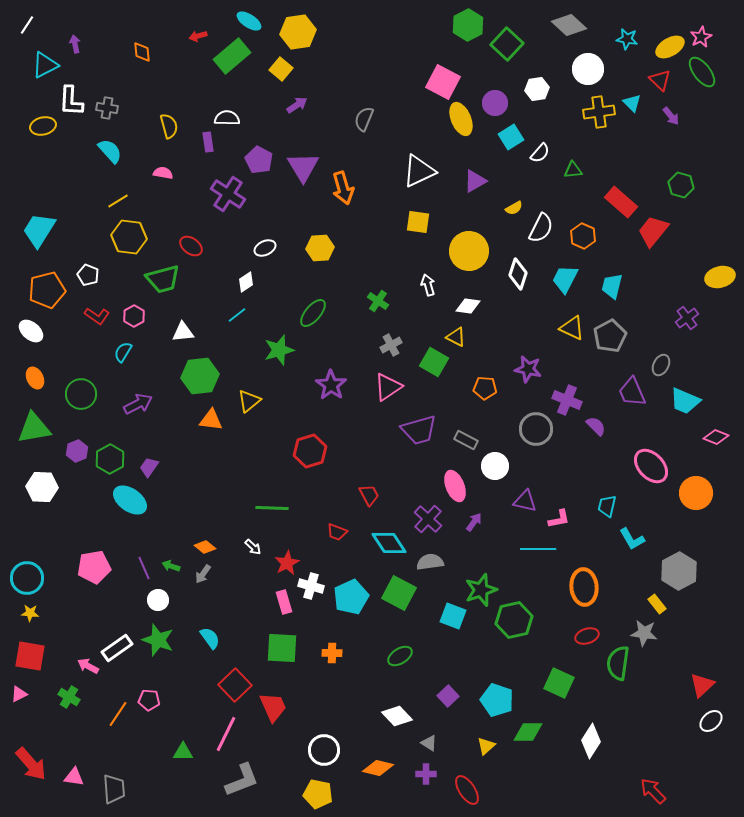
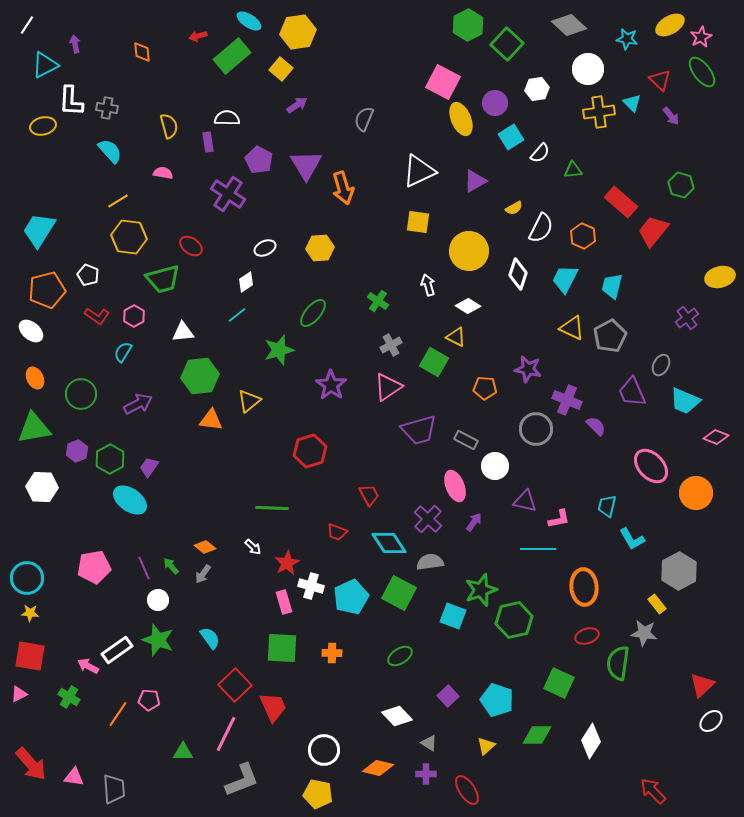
yellow ellipse at (670, 47): moved 22 px up
purple triangle at (303, 167): moved 3 px right, 2 px up
white diamond at (468, 306): rotated 25 degrees clockwise
green arrow at (171, 566): rotated 30 degrees clockwise
white rectangle at (117, 648): moved 2 px down
green diamond at (528, 732): moved 9 px right, 3 px down
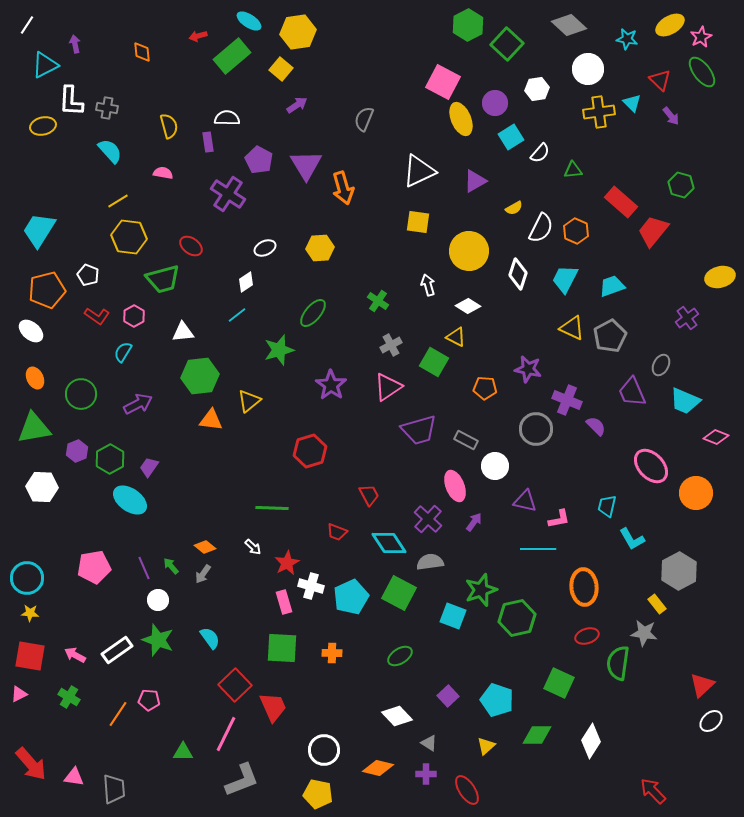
orange hexagon at (583, 236): moved 7 px left, 5 px up
cyan trapezoid at (612, 286): rotated 56 degrees clockwise
green hexagon at (514, 620): moved 3 px right, 2 px up
pink arrow at (88, 666): moved 13 px left, 11 px up
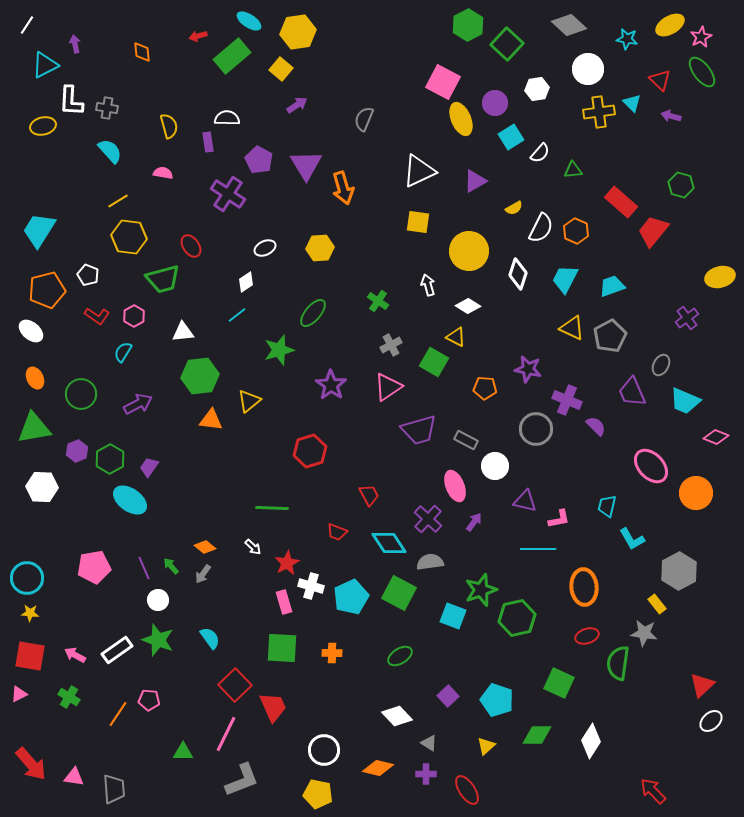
purple arrow at (671, 116): rotated 144 degrees clockwise
red ellipse at (191, 246): rotated 20 degrees clockwise
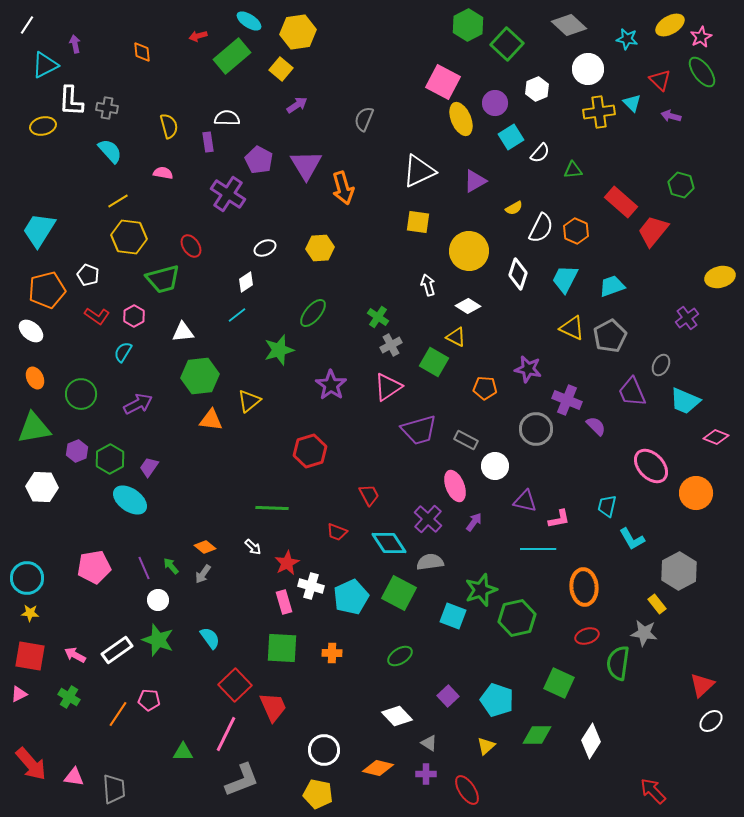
white hexagon at (537, 89): rotated 15 degrees counterclockwise
green cross at (378, 301): moved 16 px down
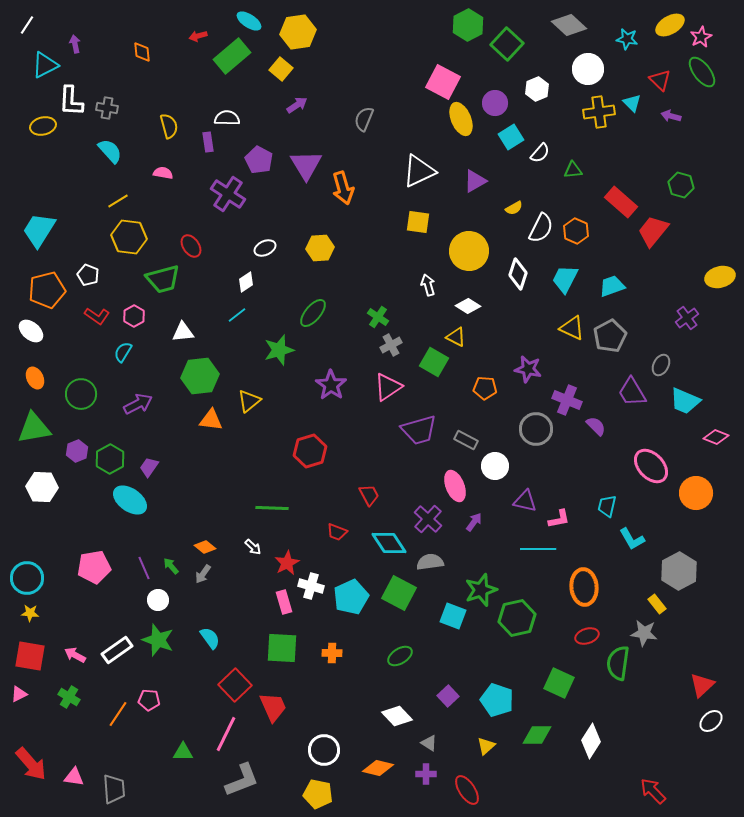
purple trapezoid at (632, 392): rotated 8 degrees counterclockwise
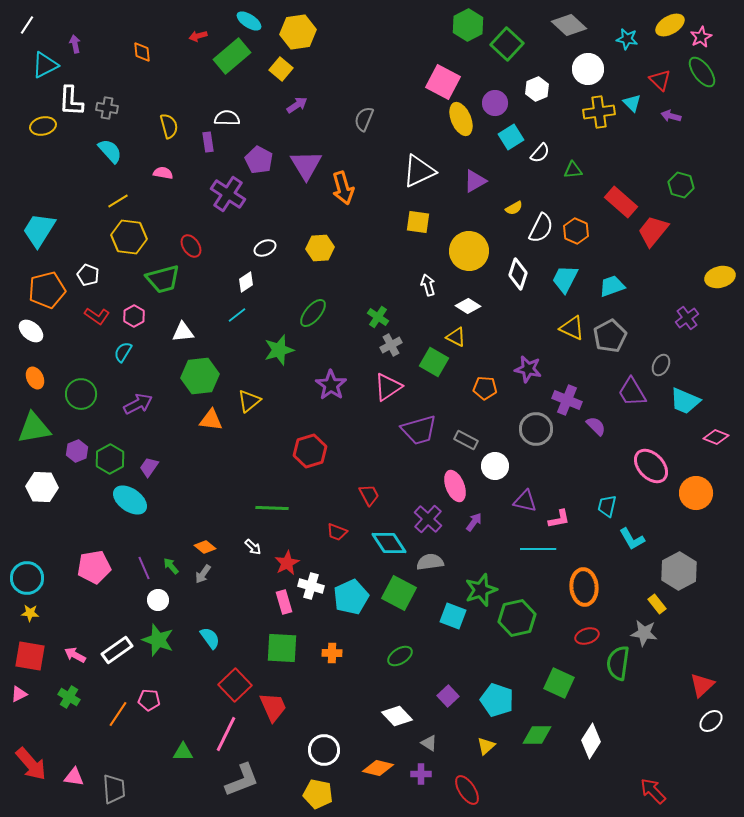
purple cross at (426, 774): moved 5 px left
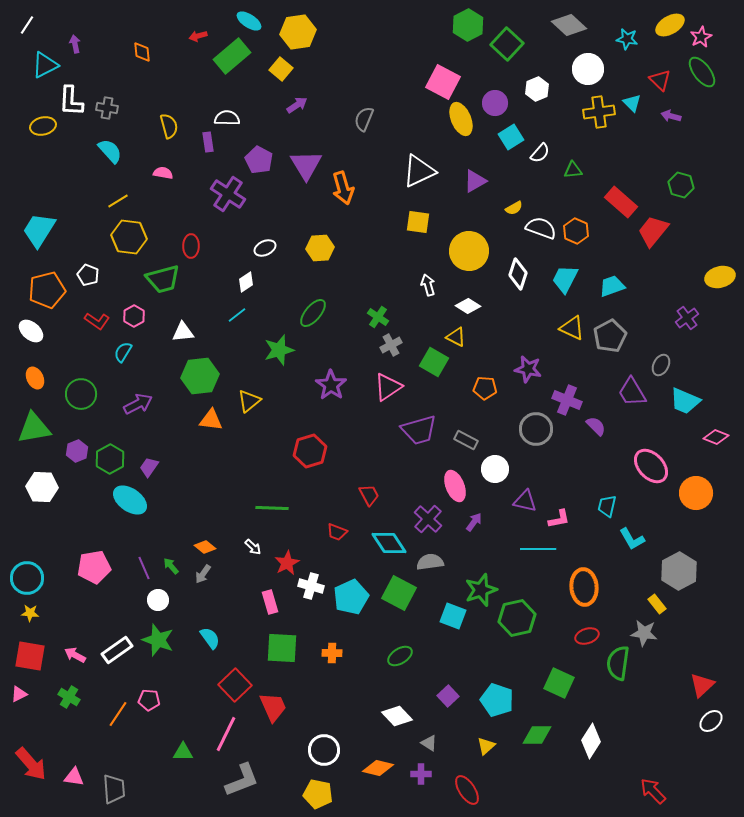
white semicircle at (541, 228): rotated 96 degrees counterclockwise
red ellipse at (191, 246): rotated 35 degrees clockwise
red L-shape at (97, 316): moved 5 px down
white circle at (495, 466): moved 3 px down
pink rectangle at (284, 602): moved 14 px left
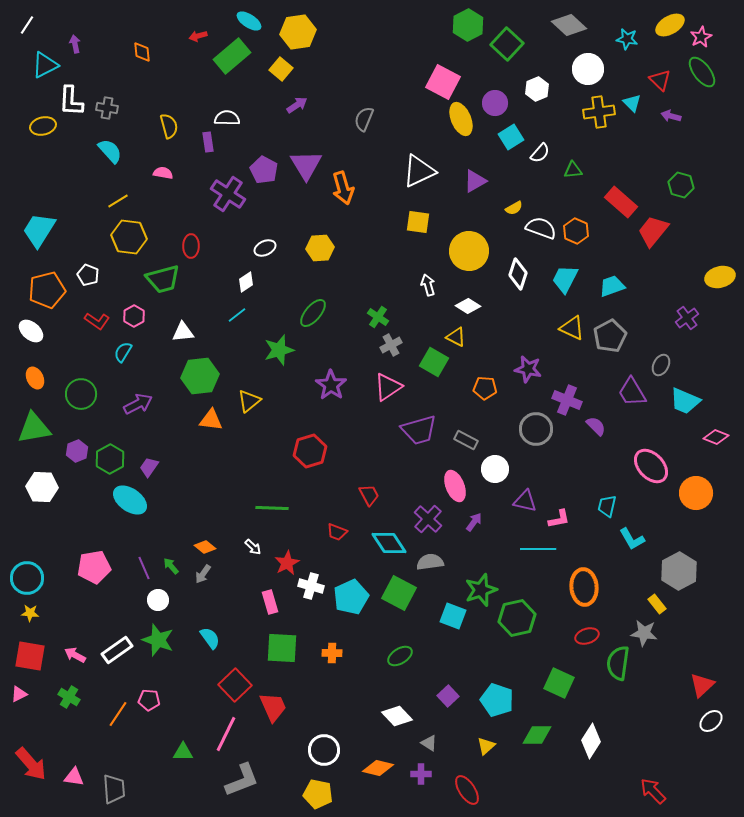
purple pentagon at (259, 160): moved 5 px right, 10 px down
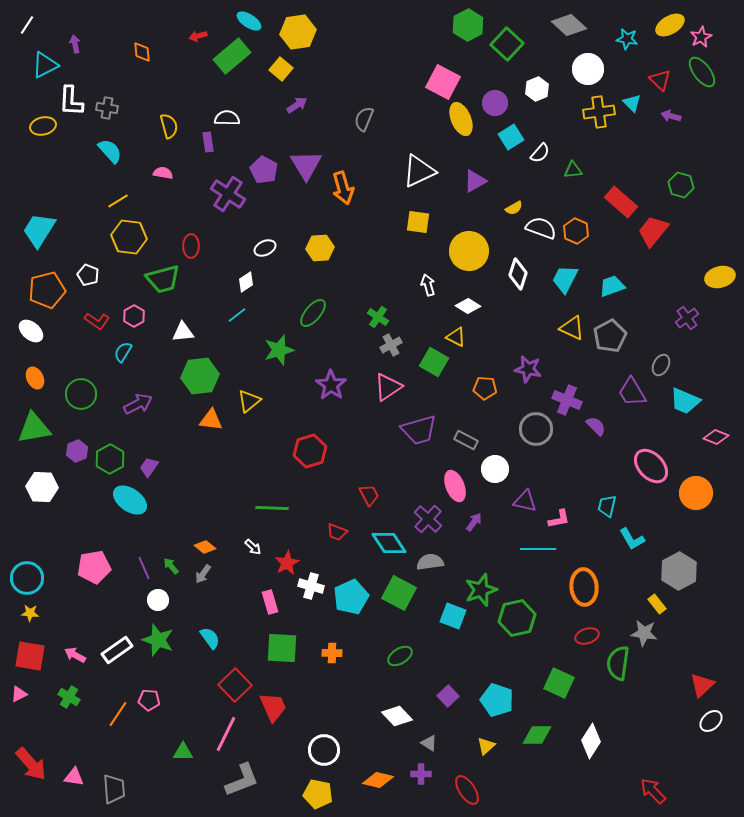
orange diamond at (378, 768): moved 12 px down
